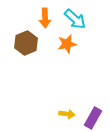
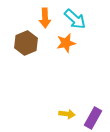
orange star: moved 1 px left, 1 px up
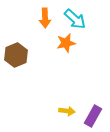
brown hexagon: moved 10 px left, 12 px down
yellow arrow: moved 3 px up
purple rectangle: moved 2 px up
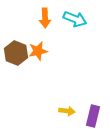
cyan arrow: rotated 20 degrees counterclockwise
orange star: moved 28 px left, 8 px down
brown hexagon: moved 2 px up; rotated 15 degrees counterclockwise
purple rectangle: rotated 15 degrees counterclockwise
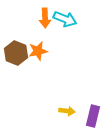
cyan arrow: moved 10 px left
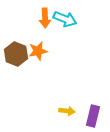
brown hexagon: moved 1 px down
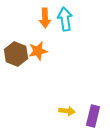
cyan arrow: rotated 120 degrees counterclockwise
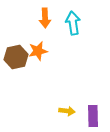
cyan arrow: moved 8 px right, 4 px down
brown hexagon: moved 3 px down; rotated 25 degrees clockwise
purple rectangle: rotated 15 degrees counterclockwise
